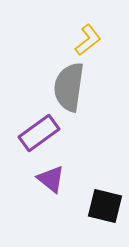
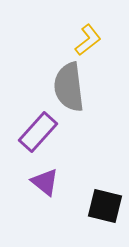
gray semicircle: rotated 15 degrees counterclockwise
purple rectangle: moved 1 px left, 1 px up; rotated 12 degrees counterclockwise
purple triangle: moved 6 px left, 3 px down
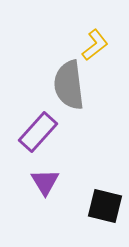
yellow L-shape: moved 7 px right, 5 px down
gray semicircle: moved 2 px up
purple triangle: rotated 20 degrees clockwise
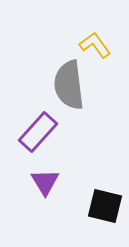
yellow L-shape: rotated 88 degrees counterclockwise
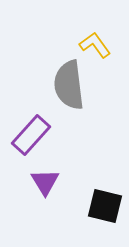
purple rectangle: moved 7 px left, 3 px down
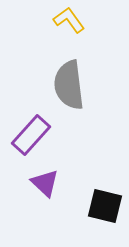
yellow L-shape: moved 26 px left, 25 px up
purple triangle: moved 1 px down; rotated 16 degrees counterclockwise
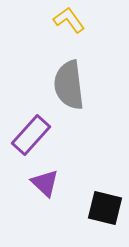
black square: moved 2 px down
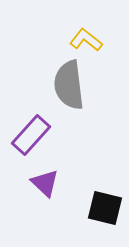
yellow L-shape: moved 17 px right, 20 px down; rotated 16 degrees counterclockwise
